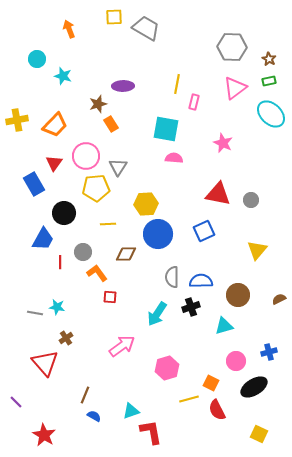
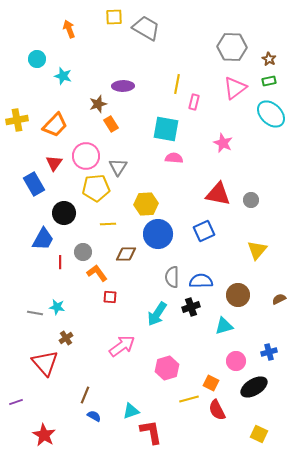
purple line at (16, 402): rotated 64 degrees counterclockwise
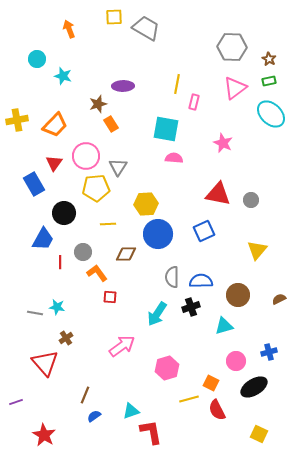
blue semicircle at (94, 416): rotated 64 degrees counterclockwise
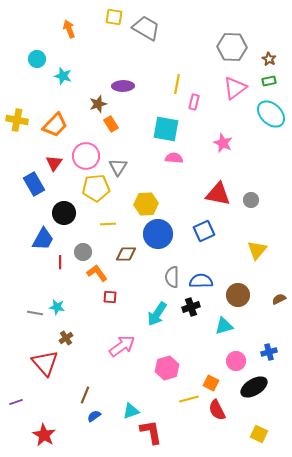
yellow square at (114, 17): rotated 12 degrees clockwise
yellow cross at (17, 120): rotated 20 degrees clockwise
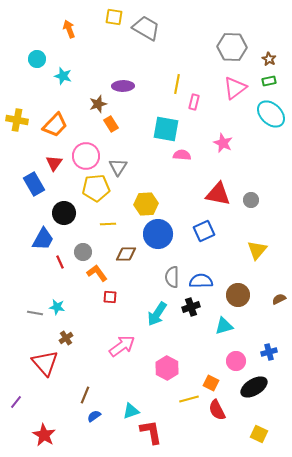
pink semicircle at (174, 158): moved 8 px right, 3 px up
red line at (60, 262): rotated 24 degrees counterclockwise
pink hexagon at (167, 368): rotated 15 degrees counterclockwise
purple line at (16, 402): rotated 32 degrees counterclockwise
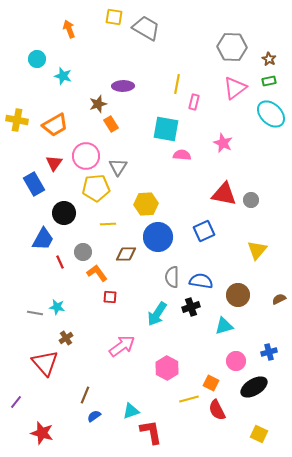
orange trapezoid at (55, 125): rotated 16 degrees clockwise
red triangle at (218, 194): moved 6 px right
blue circle at (158, 234): moved 3 px down
blue semicircle at (201, 281): rotated 10 degrees clockwise
red star at (44, 435): moved 2 px left, 2 px up; rotated 15 degrees counterclockwise
